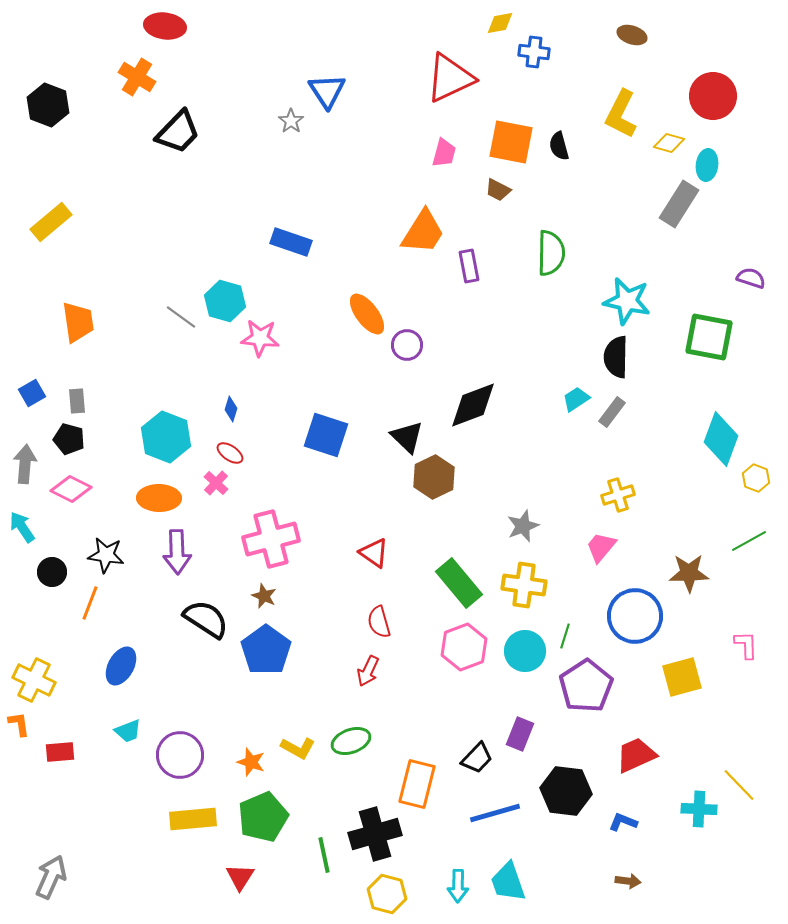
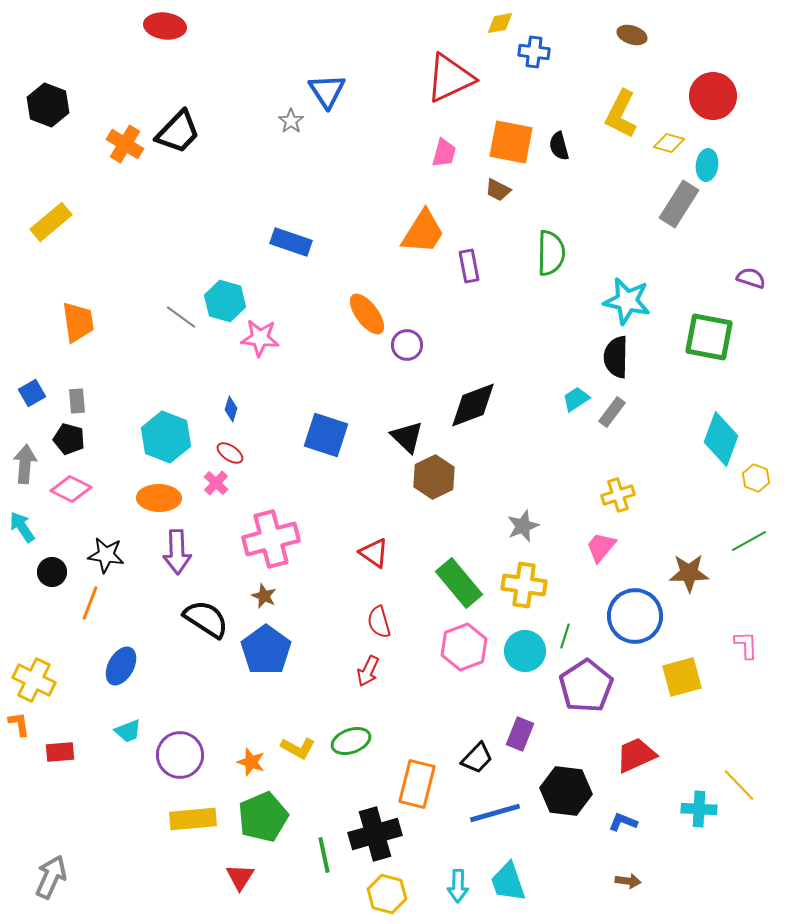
orange cross at (137, 77): moved 12 px left, 67 px down
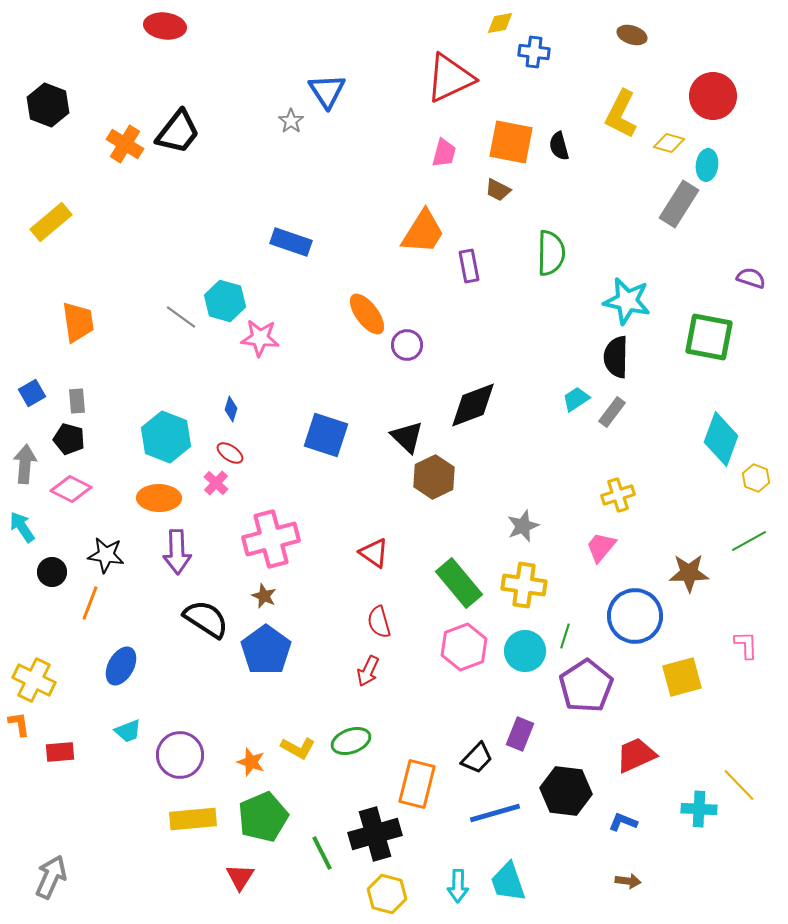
black trapezoid at (178, 132): rotated 6 degrees counterclockwise
green line at (324, 855): moved 2 px left, 2 px up; rotated 15 degrees counterclockwise
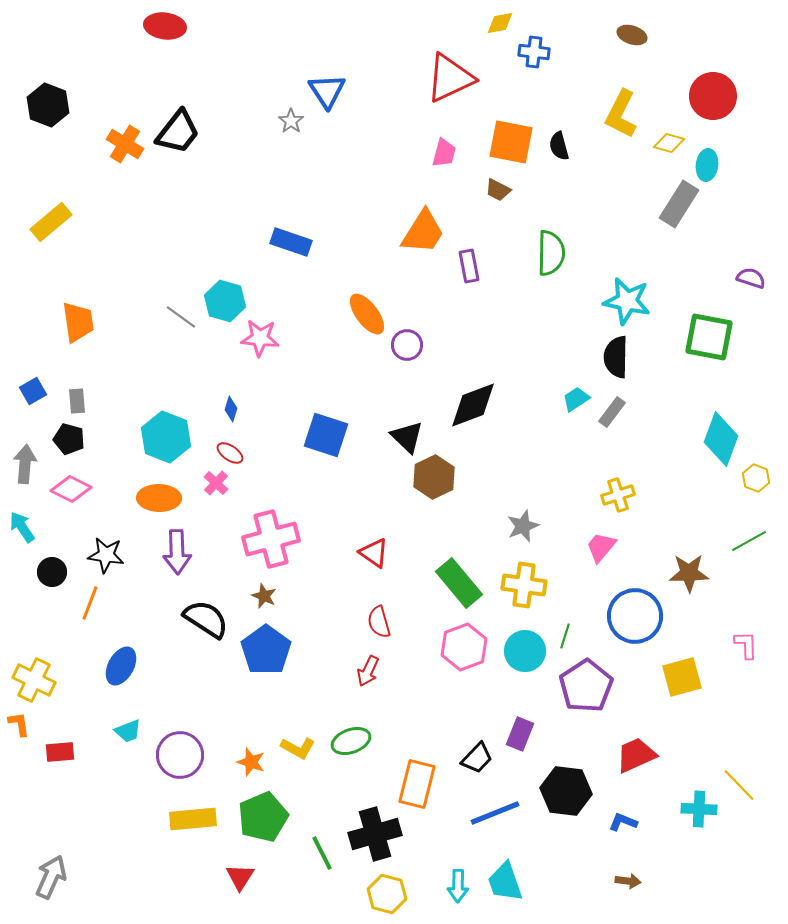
blue square at (32, 393): moved 1 px right, 2 px up
blue line at (495, 813): rotated 6 degrees counterclockwise
cyan trapezoid at (508, 882): moved 3 px left
